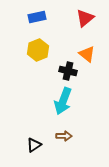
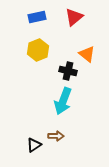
red triangle: moved 11 px left, 1 px up
brown arrow: moved 8 px left
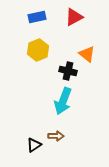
red triangle: rotated 12 degrees clockwise
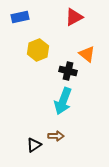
blue rectangle: moved 17 px left
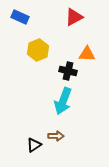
blue rectangle: rotated 36 degrees clockwise
orange triangle: rotated 36 degrees counterclockwise
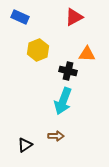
black triangle: moved 9 px left
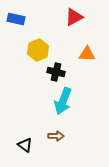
blue rectangle: moved 4 px left, 2 px down; rotated 12 degrees counterclockwise
black cross: moved 12 px left, 1 px down
black triangle: rotated 49 degrees counterclockwise
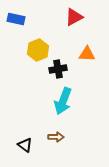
black cross: moved 2 px right, 3 px up; rotated 24 degrees counterclockwise
brown arrow: moved 1 px down
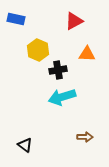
red triangle: moved 4 px down
yellow hexagon: rotated 15 degrees counterclockwise
black cross: moved 1 px down
cyan arrow: moved 1 px left, 4 px up; rotated 52 degrees clockwise
brown arrow: moved 29 px right
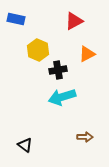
orange triangle: rotated 30 degrees counterclockwise
